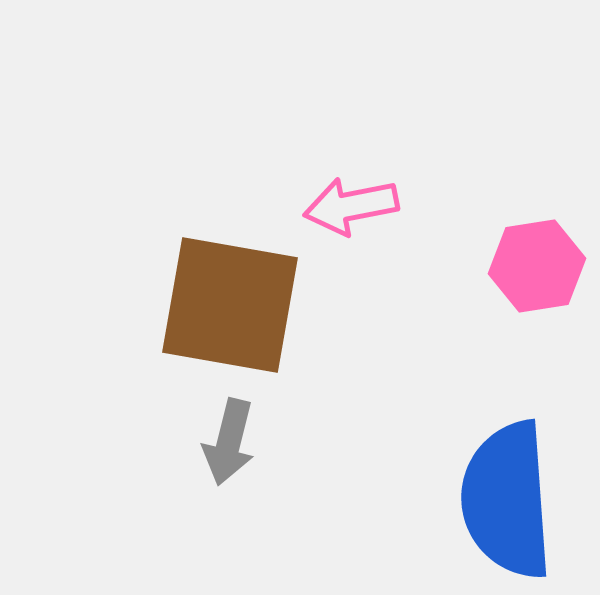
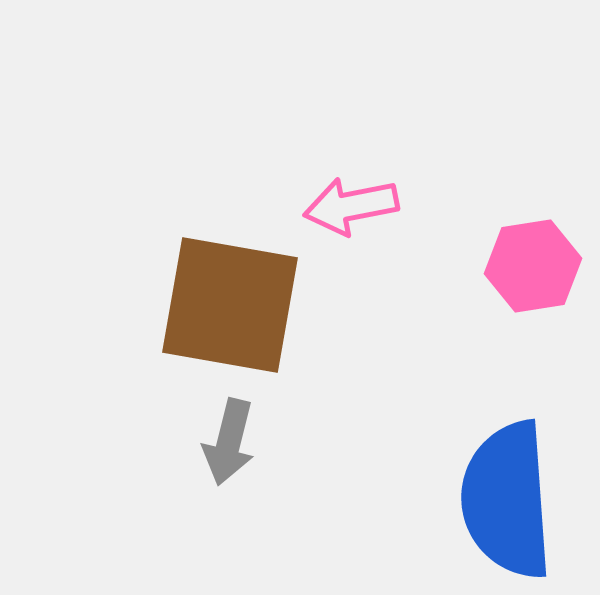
pink hexagon: moved 4 px left
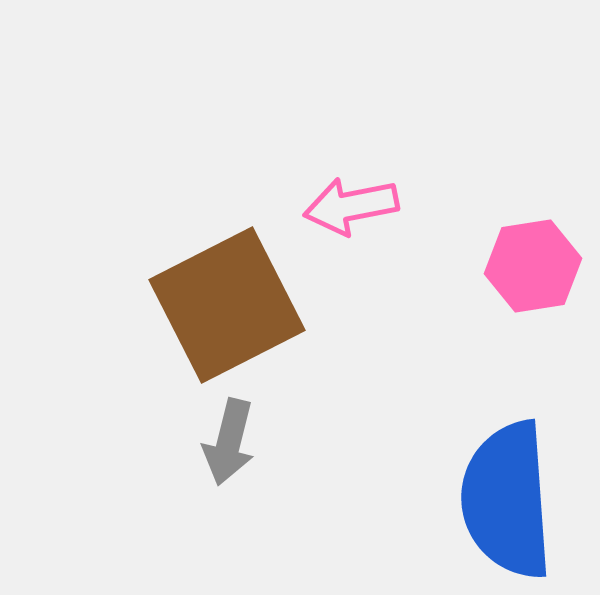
brown square: moved 3 px left; rotated 37 degrees counterclockwise
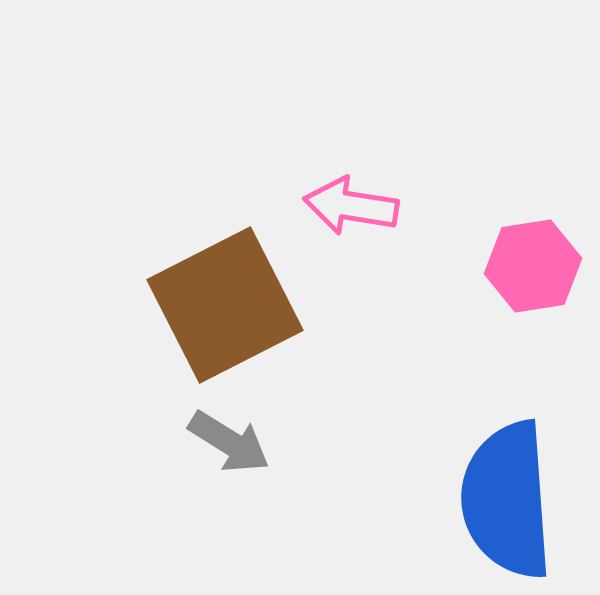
pink arrow: rotated 20 degrees clockwise
brown square: moved 2 px left
gray arrow: rotated 72 degrees counterclockwise
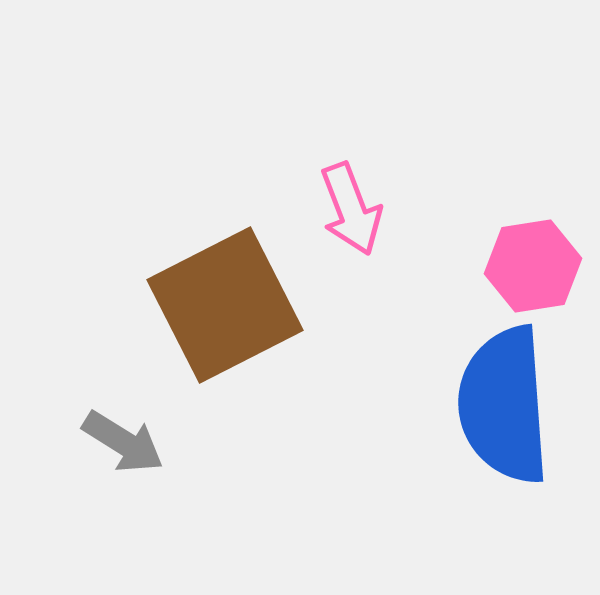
pink arrow: moved 3 px down; rotated 120 degrees counterclockwise
gray arrow: moved 106 px left
blue semicircle: moved 3 px left, 95 px up
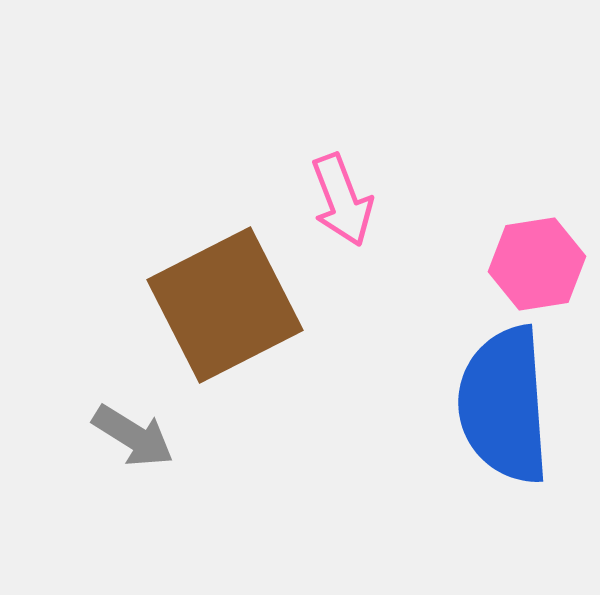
pink arrow: moved 9 px left, 9 px up
pink hexagon: moved 4 px right, 2 px up
gray arrow: moved 10 px right, 6 px up
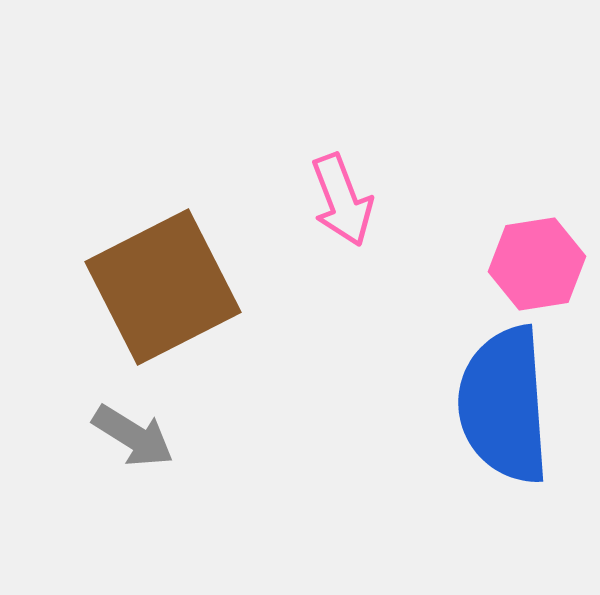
brown square: moved 62 px left, 18 px up
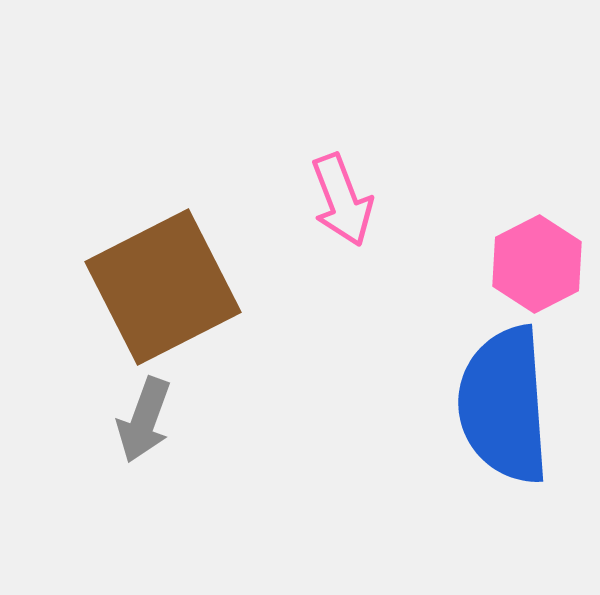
pink hexagon: rotated 18 degrees counterclockwise
gray arrow: moved 11 px right, 16 px up; rotated 78 degrees clockwise
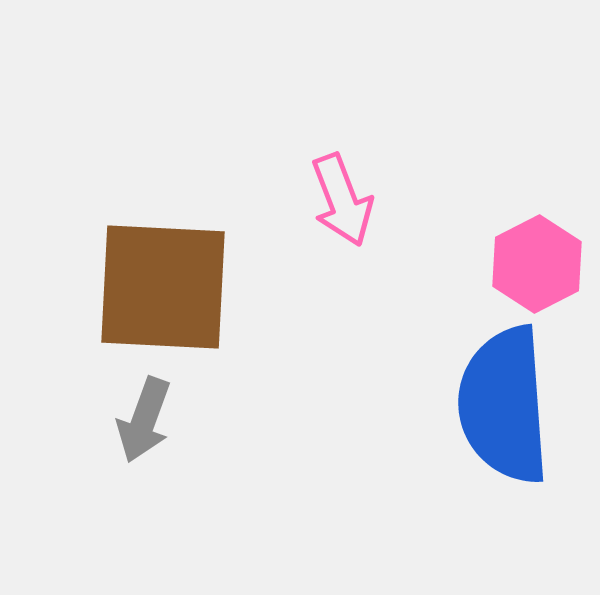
brown square: rotated 30 degrees clockwise
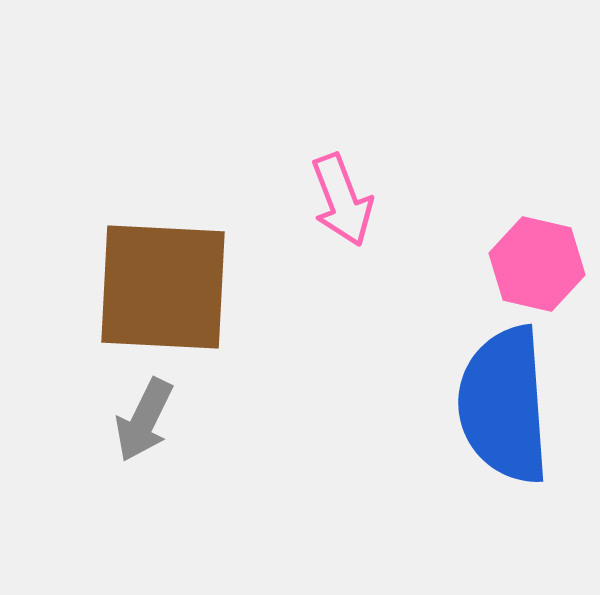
pink hexagon: rotated 20 degrees counterclockwise
gray arrow: rotated 6 degrees clockwise
